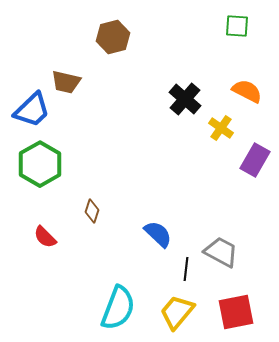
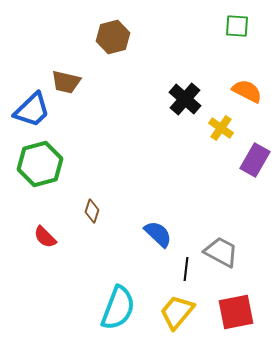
green hexagon: rotated 15 degrees clockwise
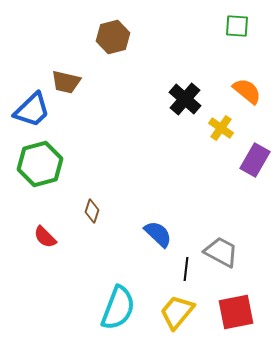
orange semicircle: rotated 12 degrees clockwise
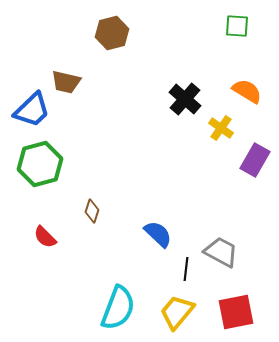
brown hexagon: moved 1 px left, 4 px up
orange semicircle: rotated 8 degrees counterclockwise
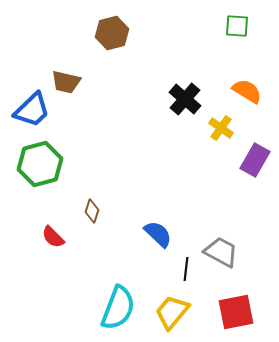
red semicircle: moved 8 px right
yellow trapezoid: moved 5 px left
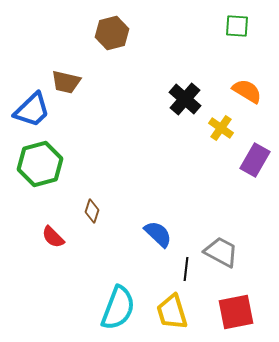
yellow trapezoid: rotated 57 degrees counterclockwise
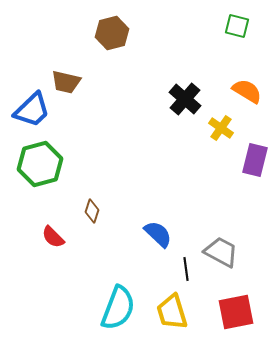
green square: rotated 10 degrees clockwise
purple rectangle: rotated 16 degrees counterclockwise
black line: rotated 15 degrees counterclockwise
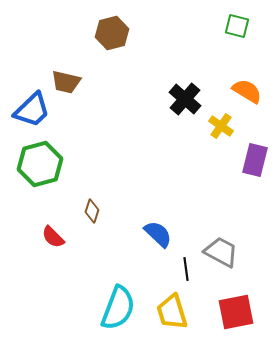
yellow cross: moved 2 px up
